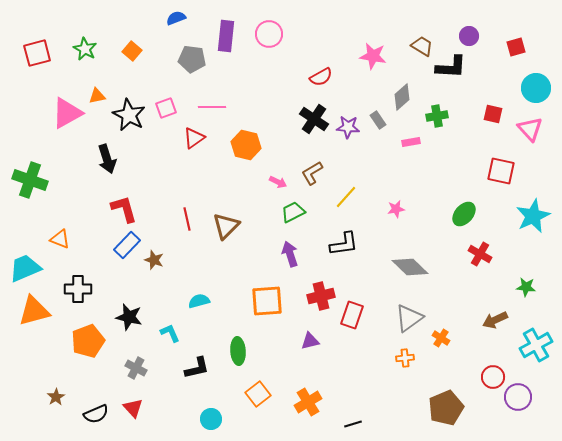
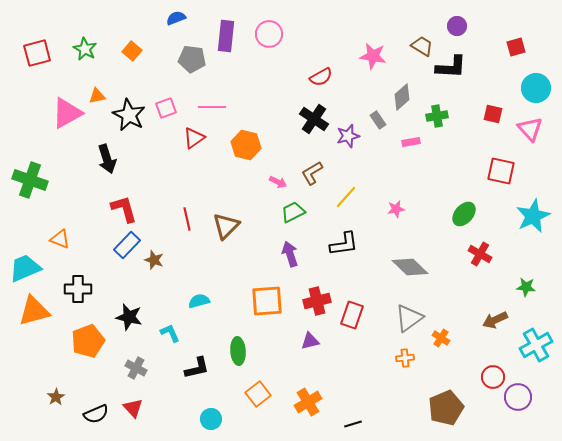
purple circle at (469, 36): moved 12 px left, 10 px up
purple star at (348, 127): moved 9 px down; rotated 20 degrees counterclockwise
red cross at (321, 296): moved 4 px left, 5 px down
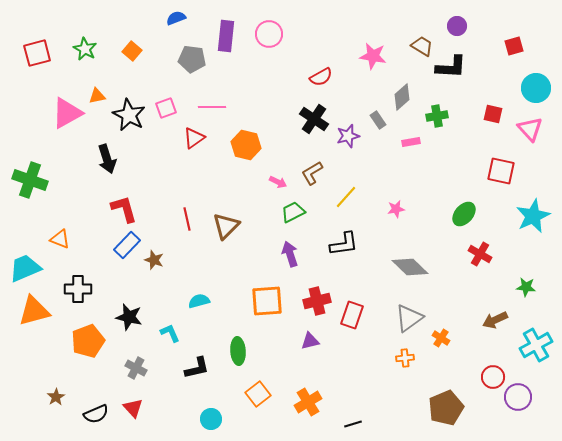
red square at (516, 47): moved 2 px left, 1 px up
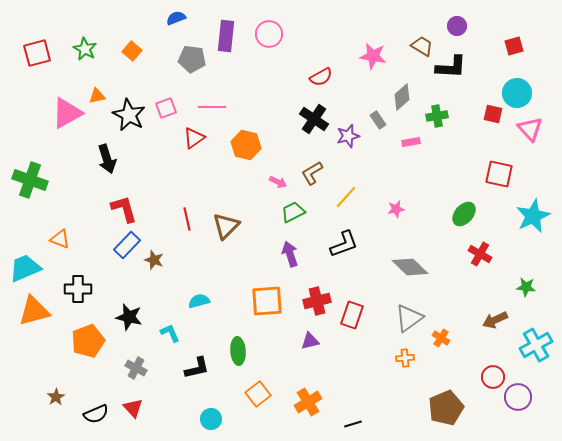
cyan circle at (536, 88): moved 19 px left, 5 px down
red square at (501, 171): moved 2 px left, 3 px down
black L-shape at (344, 244): rotated 12 degrees counterclockwise
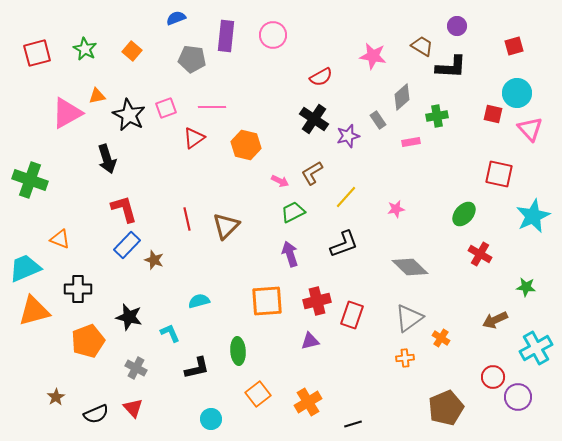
pink circle at (269, 34): moved 4 px right, 1 px down
pink arrow at (278, 182): moved 2 px right, 1 px up
cyan cross at (536, 345): moved 3 px down
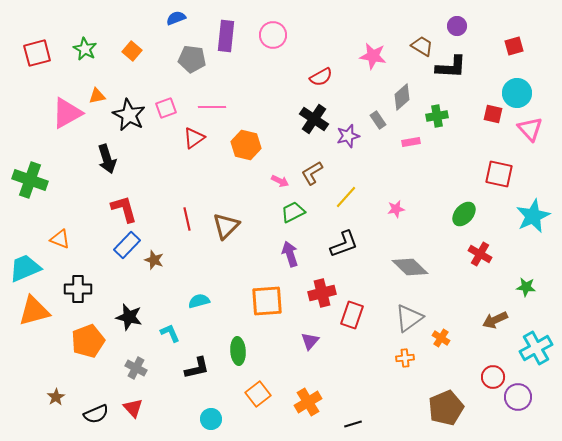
red cross at (317, 301): moved 5 px right, 8 px up
purple triangle at (310, 341): rotated 36 degrees counterclockwise
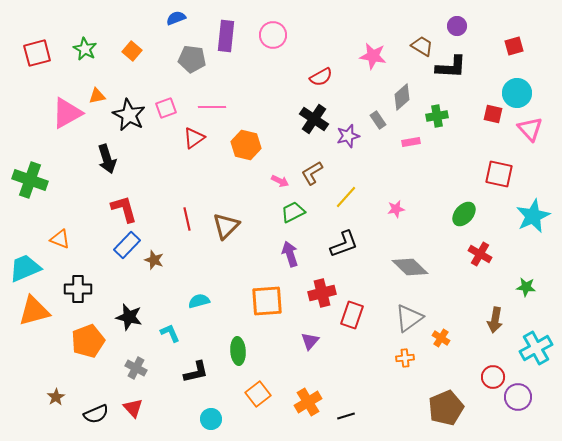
brown arrow at (495, 320): rotated 55 degrees counterclockwise
black L-shape at (197, 368): moved 1 px left, 4 px down
black line at (353, 424): moved 7 px left, 8 px up
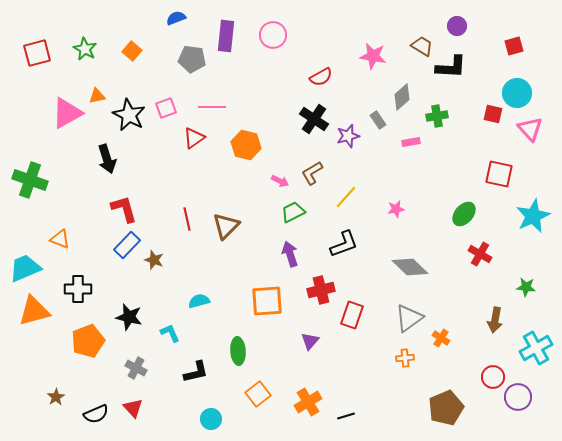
red cross at (322, 293): moved 1 px left, 3 px up
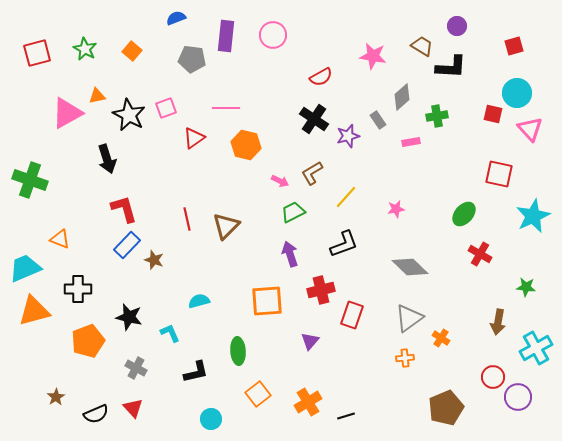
pink line at (212, 107): moved 14 px right, 1 px down
brown arrow at (495, 320): moved 3 px right, 2 px down
